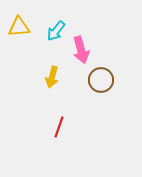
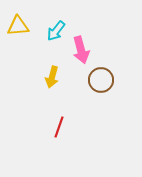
yellow triangle: moved 1 px left, 1 px up
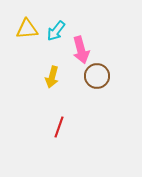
yellow triangle: moved 9 px right, 3 px down
brown circle: moved 4 px left, 4 px up
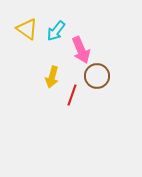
yellow triangle: rotated 40 degrees clockwise
pink arrow: rotated 8 degrees counterclockwise
red line: moved 13 px right, 32 px up
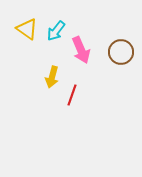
brown circle: moved 24 px right, 24 px up
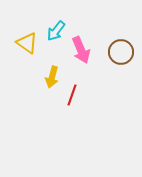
yellow triangle: moved 14 px down
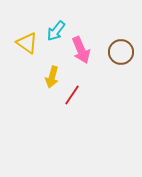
red line: rotated 15 degrees clockwise
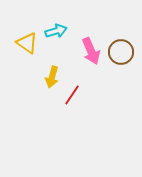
cyan arrow: rotated 145 degrees counterclockwise
pink arrow: moved 10 px right, 1 px down
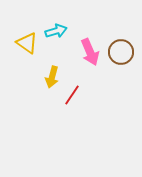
pink arrow: moved 1 px left, 1 px down
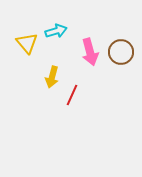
yellow triangle: rotated 15 degrees clockwise
pink arrow: rotated 8 degrees clockwise
red line: rotated 10 degrees counterclockwise
